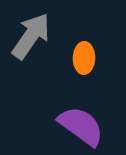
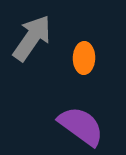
gray arrow: moved 1 px right, 2 px down
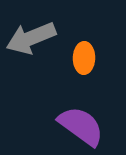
gray arrow: moved 1 px left; rotated 147 degrees counterclockwise
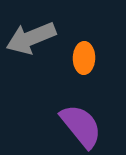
purple semicircle: rotated 15 degrees clockwise
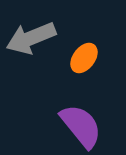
orange ellipse: rotated 36 degrees clockwise
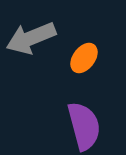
purple semicircle: moved 3 px right; rotated 24 degrees clockwise
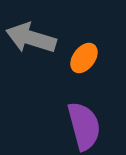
gray arrow: rotated 39 degrees clockwise
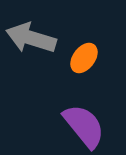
purple semicircle: rotated 24 degrees counterclockwise
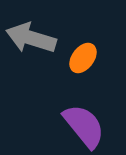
orange ellipse: moved 1 px left
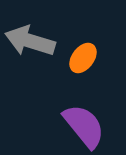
gray arrow: moved 1 px left, 3 px down
